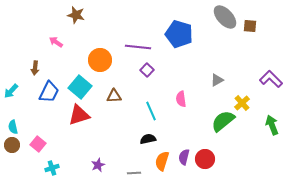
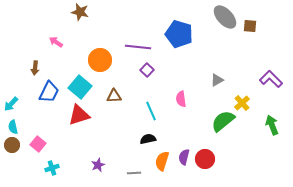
brown star: moved 4 px right, 3 px up
cyan arrow: moved 13 px down
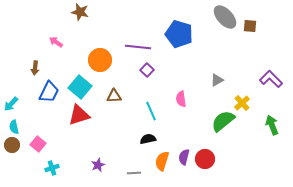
cyan semicircle: moved 1 px right
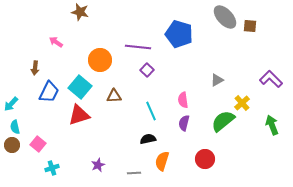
pink semicircle: moved 2 px right, 1 px down
cyan semicircle: moved 1 px right
purple semicircle: moved 34 px up
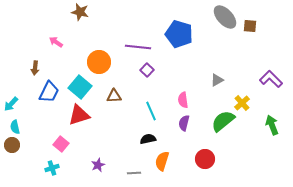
orange circle: moved 1 px left, 2 px down
pink square: moved 23 px right
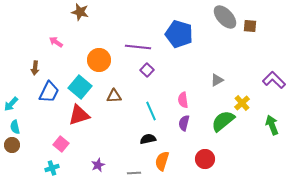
orange circle: moved 2 px up
purple L-shape: moved 3 px right, 1 px down
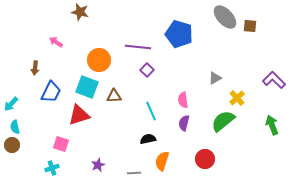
gray triangle: moved 2 px left, 2 px up
cyan square: moved 7 px right; rotated 20 degrees counterclockwise
blue trapezoid: moved 2 px right
yellow cross: moved 5 px left, 5 px up
pink square: rotated 21 degrees counterclockwise
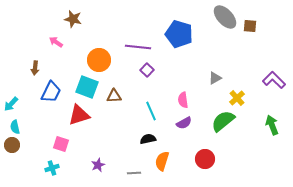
brown star: moved 7 px left, 7 px down
purple semicircle: rotated 133 degrees counterclockwise
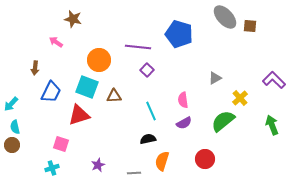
yellow cross: moved 3 px right
